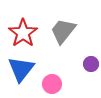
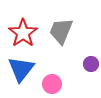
gray trapezoid: moved 2 px left; rotated 16 degrees counterclockwise
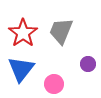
purple circle: moved 3 px left
pink circle: moved 2 px right
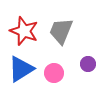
red star: moved 1 px right, 2 px up; rotated 16 degrees counterclockwise
blue triangle: rotated 20 degrees clockwise
pink circle: moved 11 px up
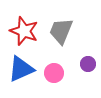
blue triangle: rotated 8 degrees clockwise
